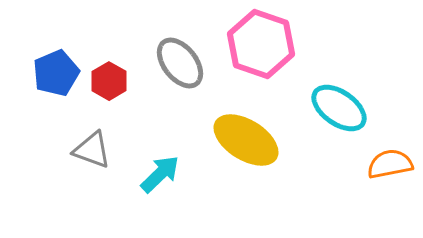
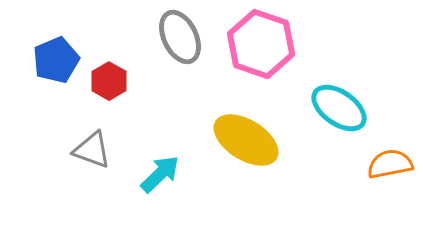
gray ellipse: moved 26 px up; rotated 12 degrees clockwise
blue pentagon: moved 13 px up
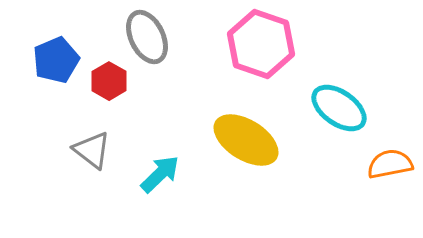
gray ellipse: moved 33 px left
gray triangle: rotated 18 degrees clockwise
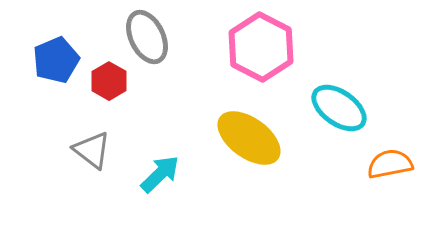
pink hexagon: moved 3 px down; rotated 8 degrees clockwise
yellow ellipse: moved 3 px right, 2 px up; rotated 4 degrees clockwise
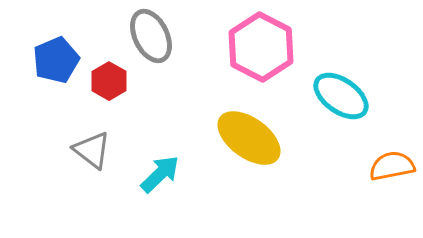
gray ellipse: moved 4 px right, 1 px up
cyan ellipse: moved 2 px right, 12 px up
orange semicircle: moved 2 px right, 2 px down
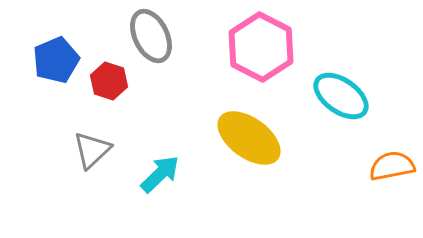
red hexagon: rotated 12 degrees counterclockwise
gray triangle: rotated 39 degrees clockwise
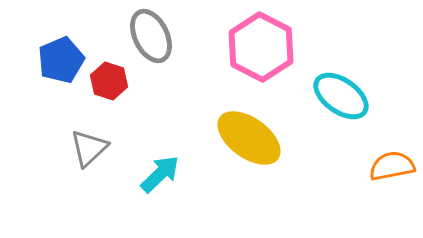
blue pentagon: moved 5 px right
gray triangle: moved 3 px left, 2 px up
